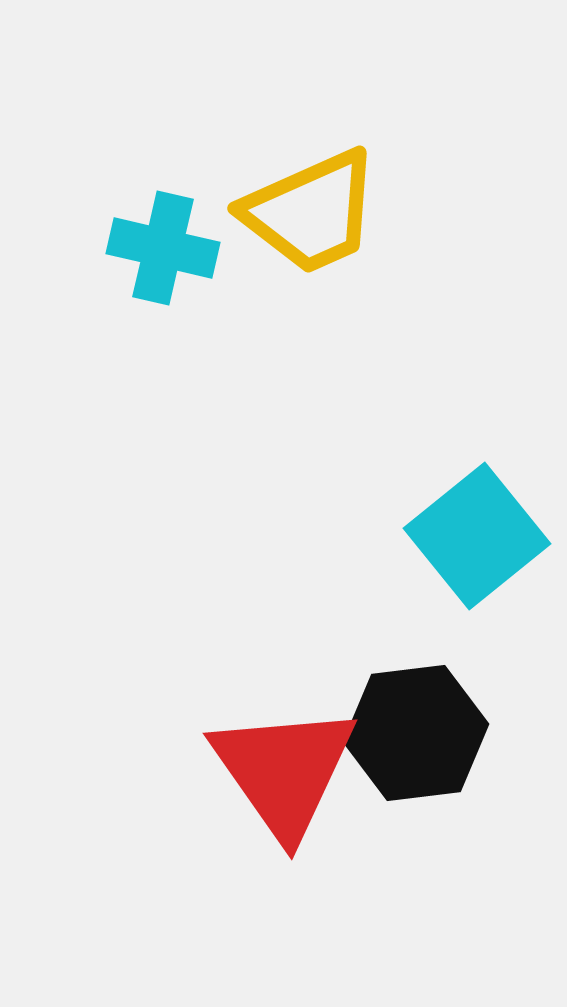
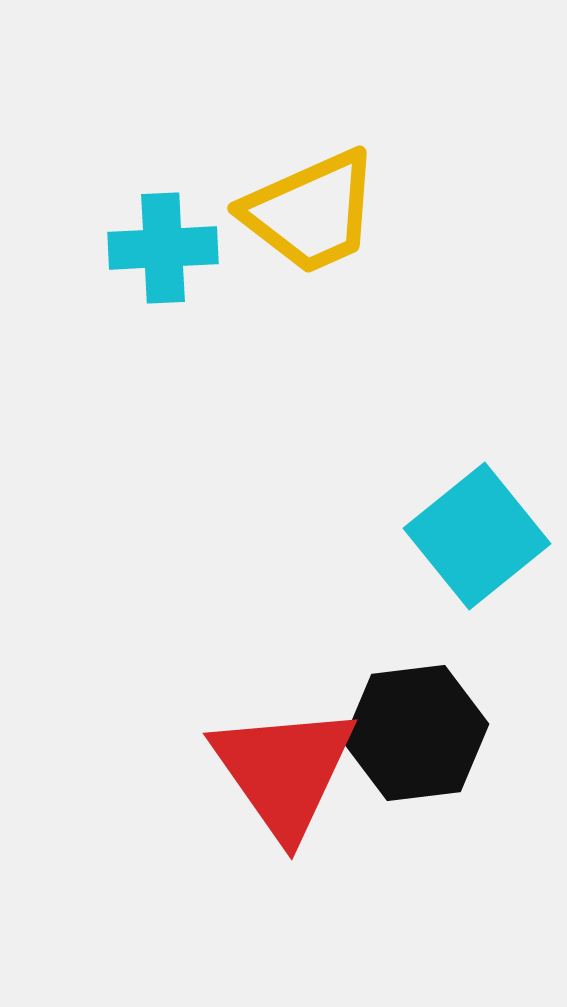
cyan cross: rotated 16 degrees counterclockwise
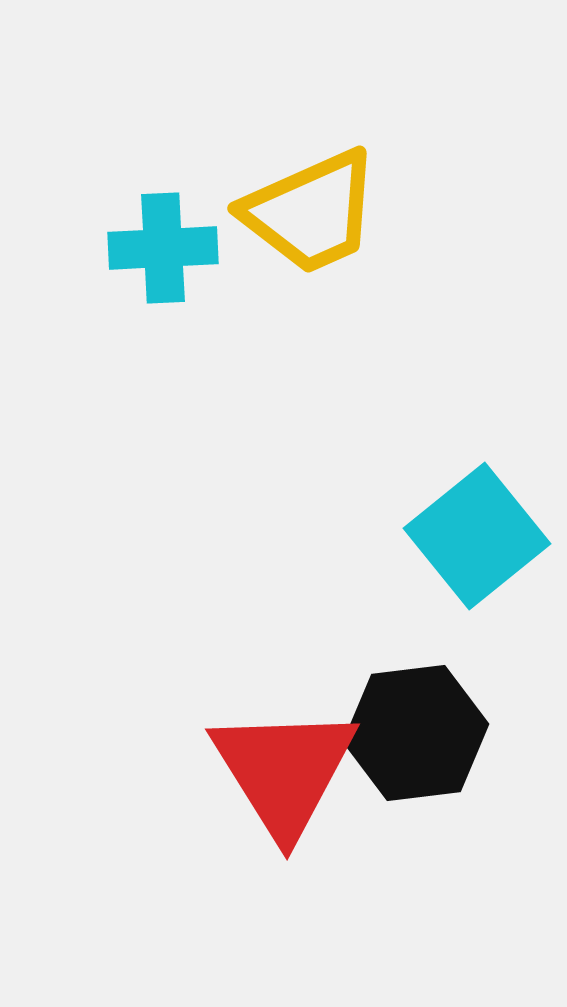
red triangle: rotated 3 degrees clockwise
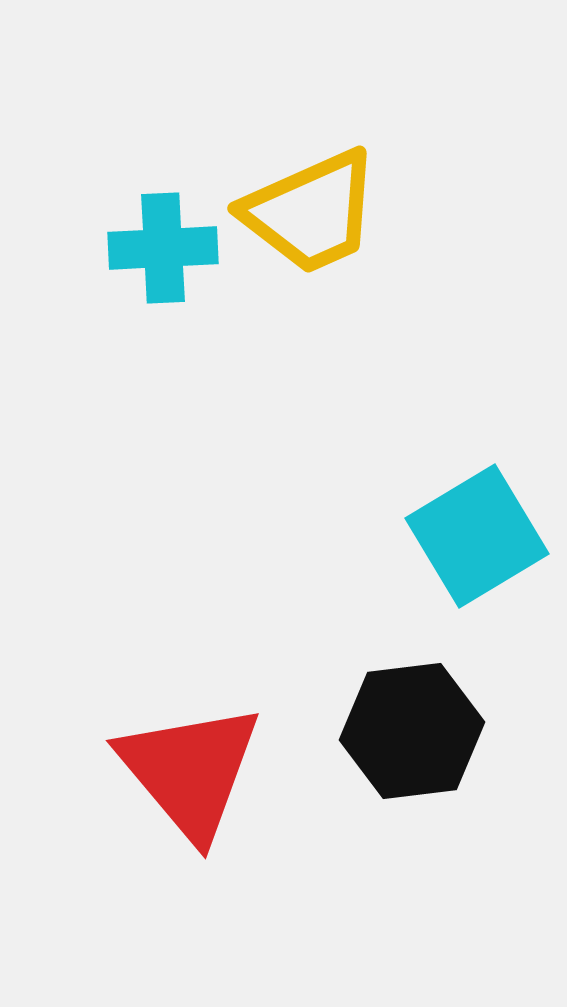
cyan square: rotated 8 degrees clockwise
black hexagon: moved 4 px left, 2 px up
red triangle: moved 94 px left; rotated 8 degrees counterclockwise
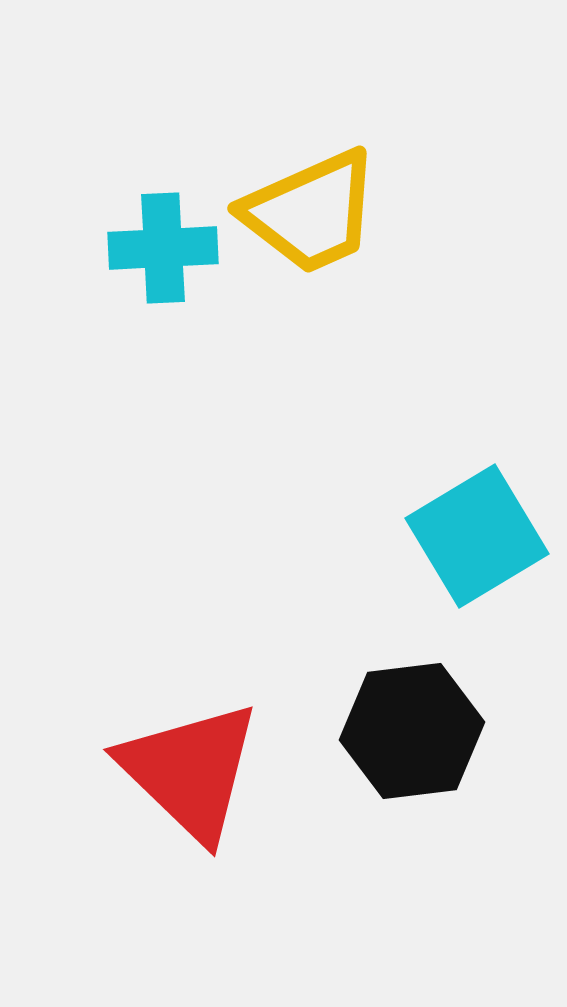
red triangle: rotated 6 degrees counterclockwise
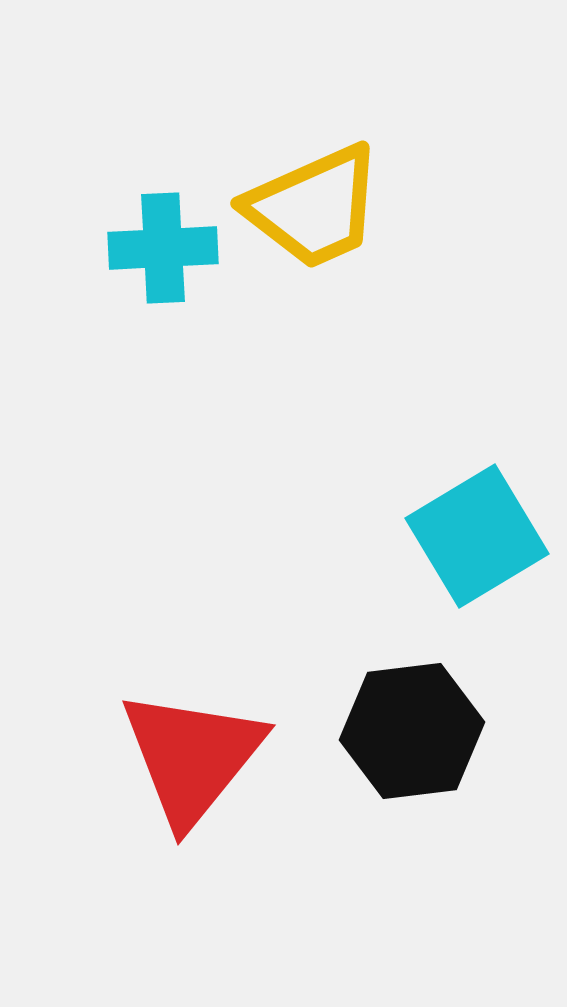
yellow trapezoid: moved 3 px right, 5 px up
red triangle: moved 2 px right, 14 px up; rotated 25 degrees clockwise
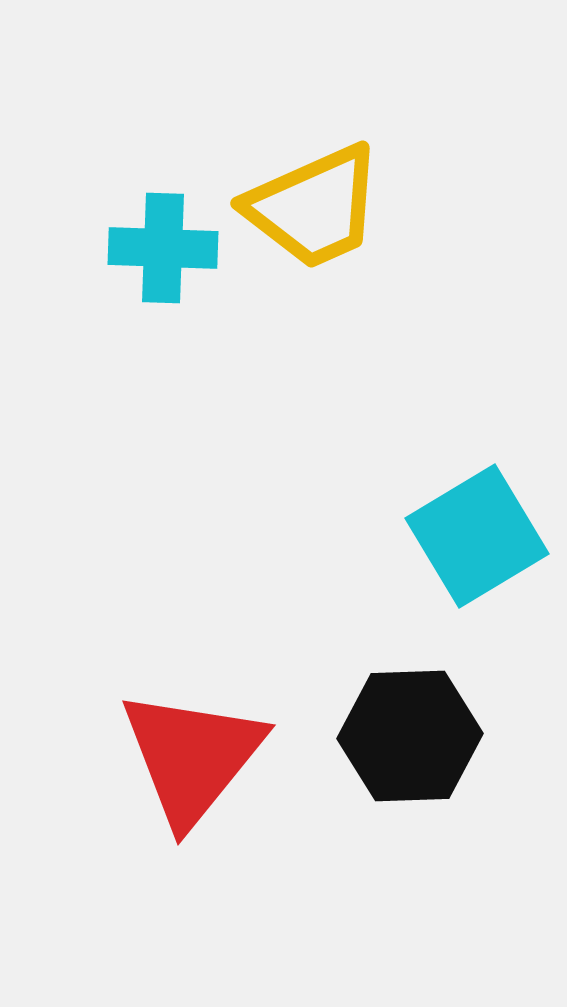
cyan cross: rotated 5 degrees clockwise
black hexagon: moved 2 px left, 5 px down; rotated 5 degrees clockwise
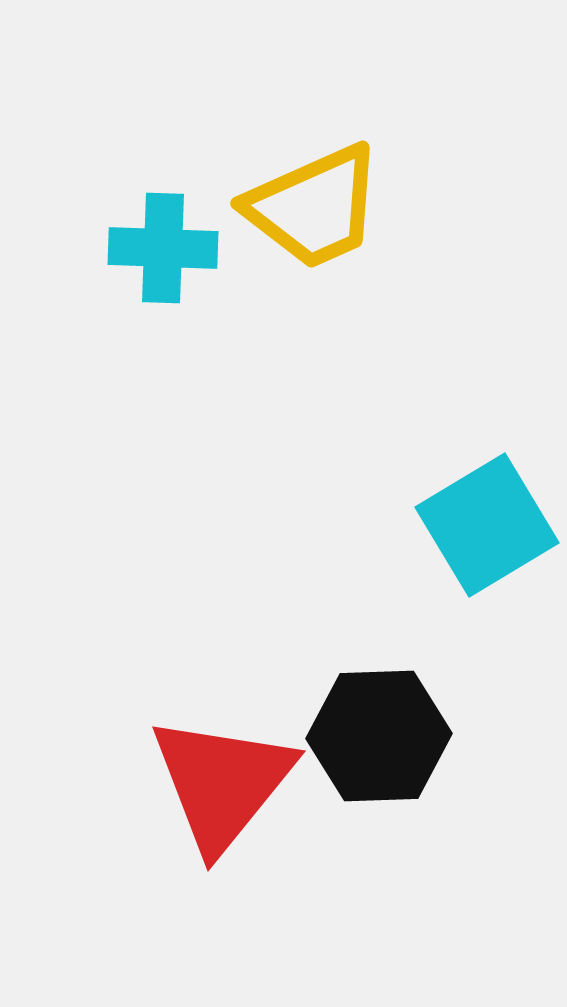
cyan square: moved 10 px right, 11 px up
black hexagon: moved 31 px left
red triangle: moved 30 px right, 26 px down
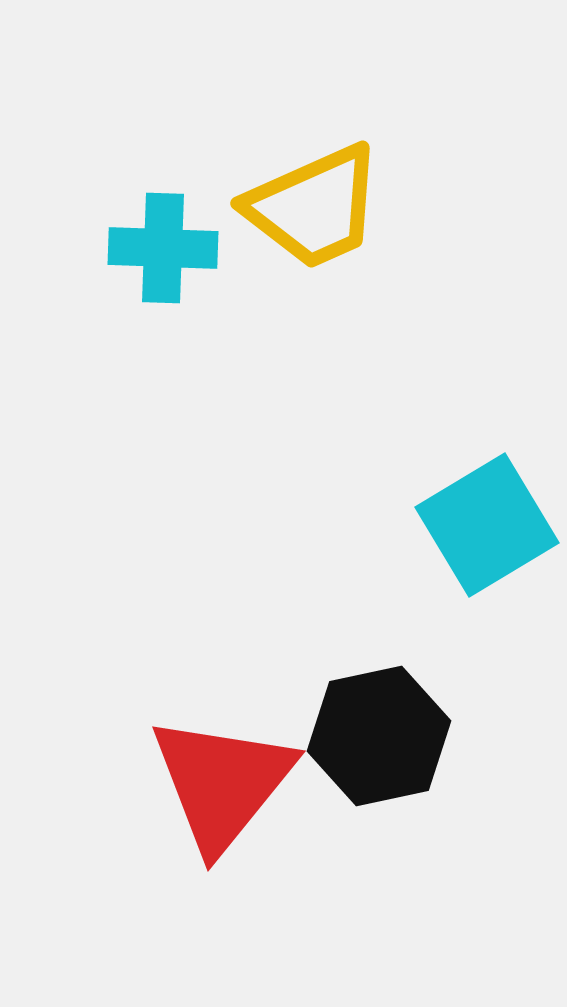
black hexagon: rotated 10 degrees counterclockwise
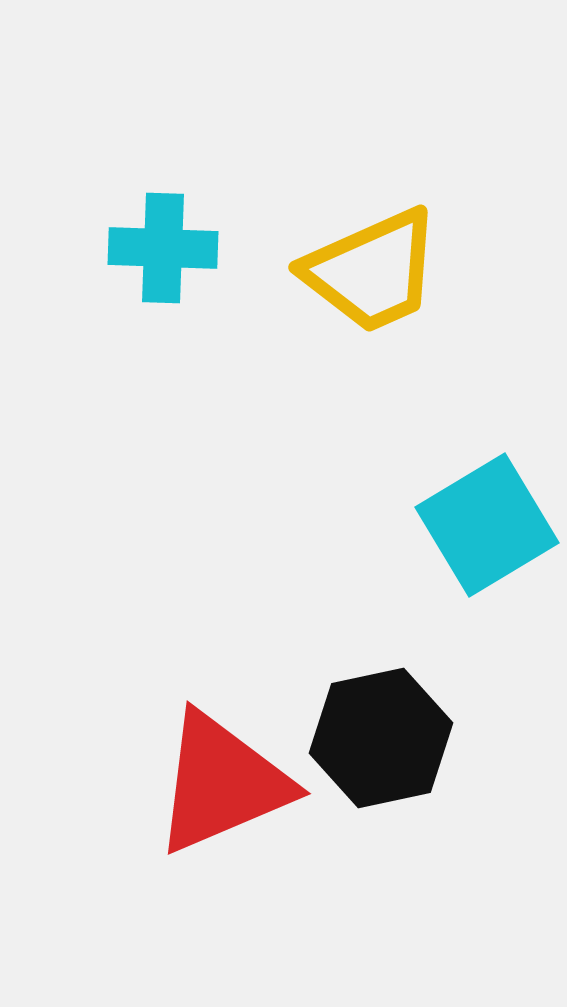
yellow trapezoid: moved 58 px right, 64 px down
black hexagon: moved 2 px right, 2 px down
red triangle: rotated 28 degrees clockwise
